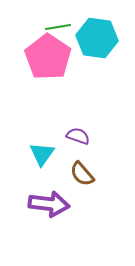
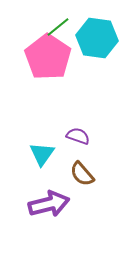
green line: rotated 30 degrees counterclockwise
purple arrow: rotated 21 degrees counterclockwise
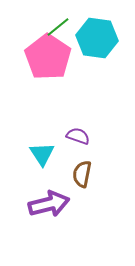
cyan triangle: rotated 8 degrees counterclockwise
brown semicircle: rotated 52 degrees clockwise
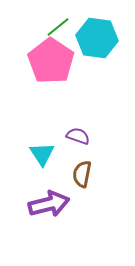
pink pentagon: moved 3 px right, 4 px down
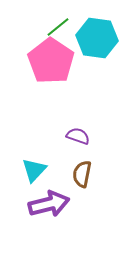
cyan triangle: moved 8 px left, 16 px down; rotated 16 degrees clockwise
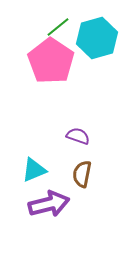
cyan hexagon: rotated 24 degrees counterclockwise
cyan triangle: rotated 24 degrees clockwise
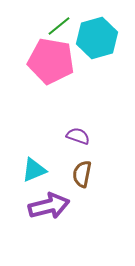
green line: moved 1 px right, 1 px up
pink pentagon: rotated 24 degrees counterclockwise
purple arrow: moved 2 px down
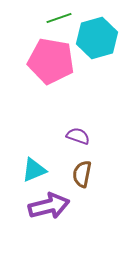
green line: moved 8 px up; rotated 20 degrees clockwise
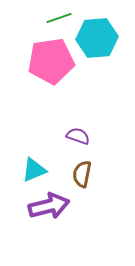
cyan hexagon: rotated 12 degrees clockwise
pink pentagon: rotated 18 degrees counterclockwise
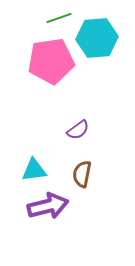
purple semicircle: moved 6 px up; rotated 125 degrees clockwise
cyan triangle: rotated 16 degrees clockwise
purple arrow: moved 1 px left
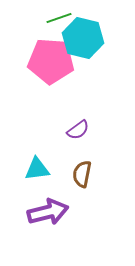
cyan hexagon: moved 14 px left; rotated 18 degrees clockwise
pink pentagon: rotated 12 degrees clockwise
cyan triangle: moved 3 px right, 1 px up
purple arrow: moved 6 px down
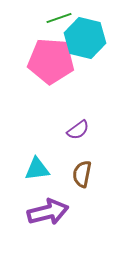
cyan hexagon: moved 2 px right
